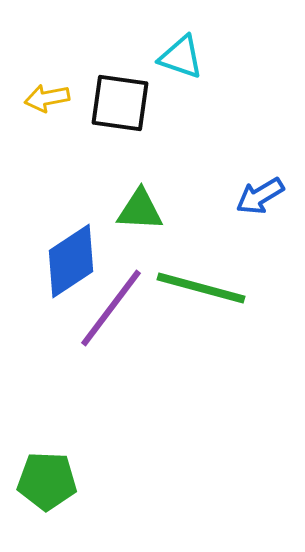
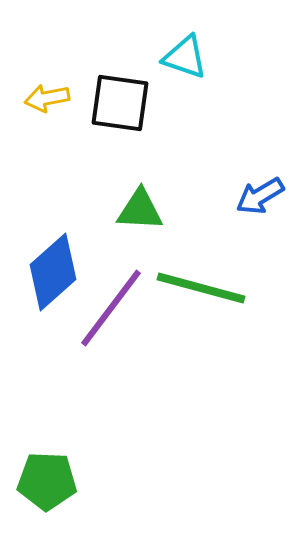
cyan triangle: moved 4 px right
blue diamond: moved 18 px left, 11 px down; rotated 8 degrees counterclockwise
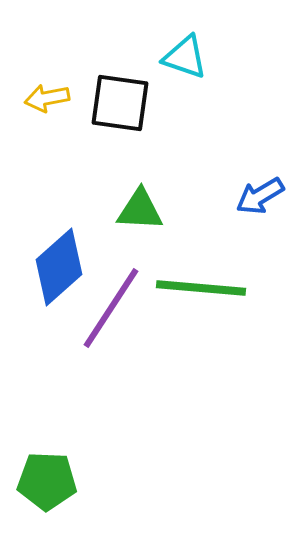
blue diamond: moved 6 px right, 5 px up
green line: rotated 10 degrees counterclockwise
purple line: rotated 4 degrees counterclockwise
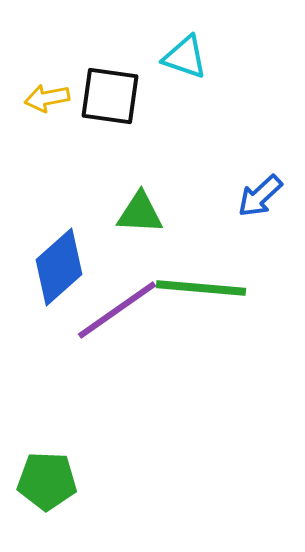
black square: moved 10 px left, 7 px up
blue arrow: rotated 12 degrees counterclockwise
green triangle: moved 3 px down
purple line: moved 6 px right, 2 px down; rotated 22 degrees clockwise
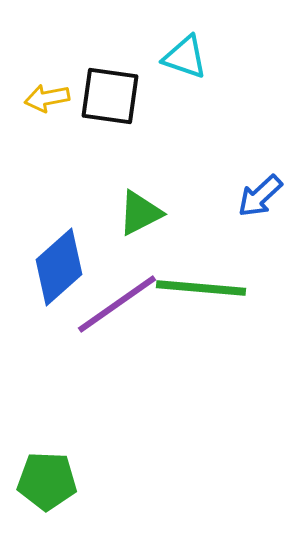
green triangle: rotated 30 degrees counterclockwise
purple line: moved 6 px up
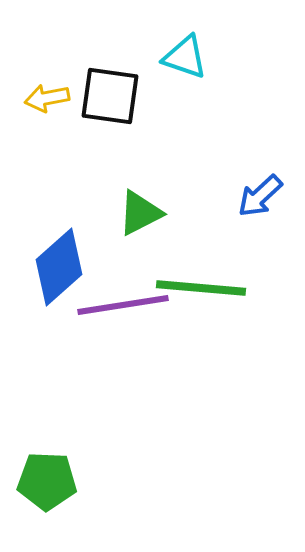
purple line: moved 6 px right, 1 px down; rotated 26 degrees clockwise
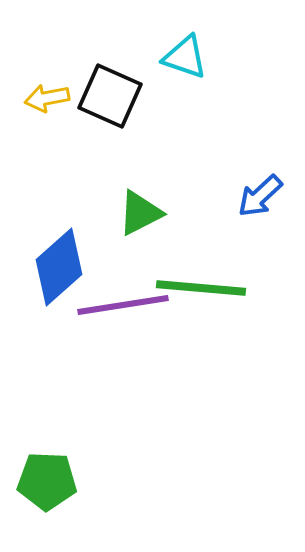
black square: rotated 16 degrees clockwise
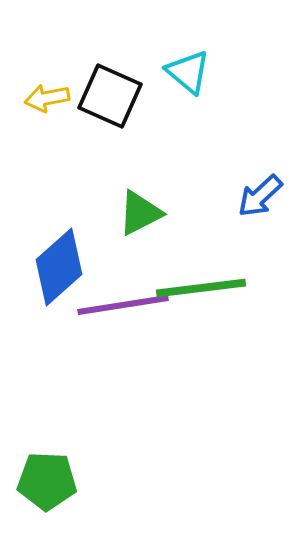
cyan triangle: moved 3 px right, 15 px down; rotated 21 degrees clockwise
green line: rotated 12 degrees counterclockwise
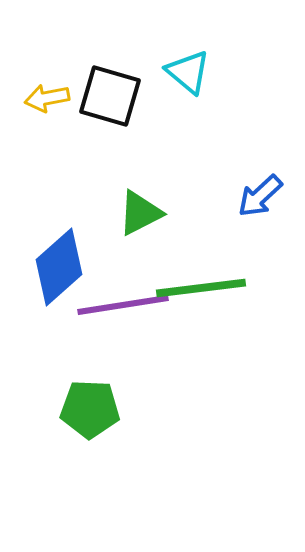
black square: rotated 8 degrees counterclockwise
green pentagon: moved 43 px right, 72 px up
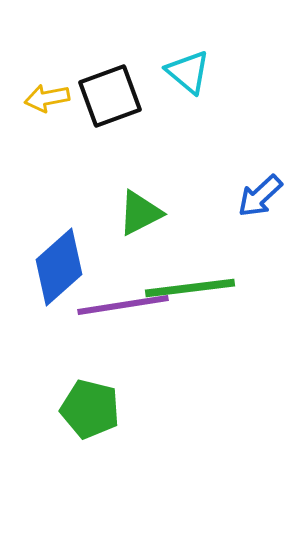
black square: rotated 36 degrees counterclockwise
green line: moved 11 px left
green pentagon: rotated 12 degrees clockwise
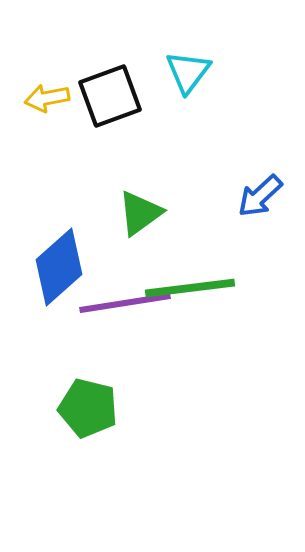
cyan triangle: rotated 27 degrees clockwise
green triangle: rotated 9 degrees counterclockwise
purple line: moved 2 px right, 2 px up
green pentagon: moved 2 px left, 1 px up
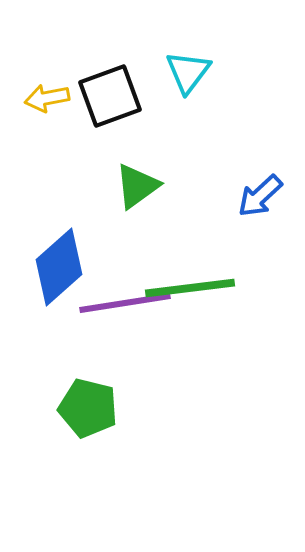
green triangle: moved 3 px left, 27 px up
